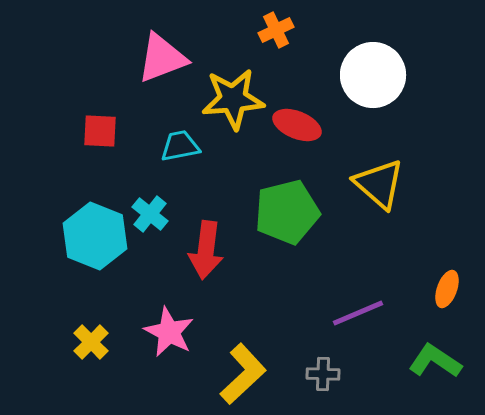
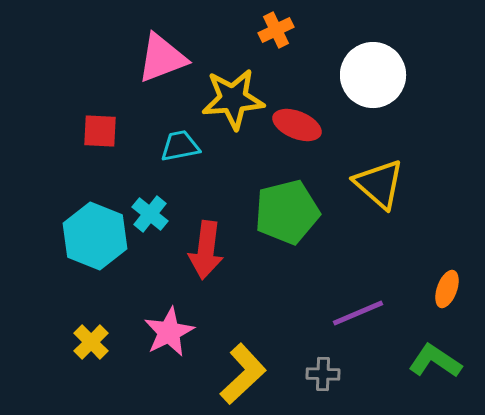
pink star: rotated 18 degrees clockwise
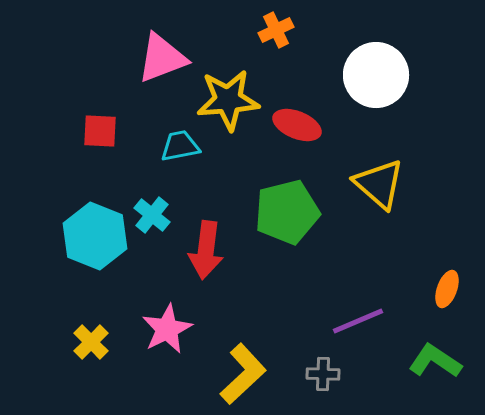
white circle: moved 3 px right
yellow star: moved 5 px left, 1 px down
cyan cross: moved 2 px right, 1 px down
purple line: moved 8 px down
pink star: moved 2 px left, 3 px up
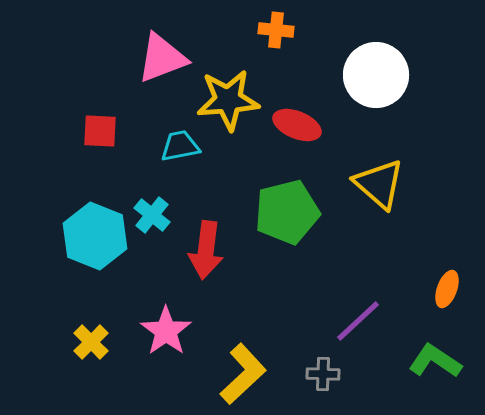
orange cross: rotated 32 degrees clockwise
purple line: rotated 20 degrees counterclockwise
pink star: moved 1 px left, 2 px down; rotated 9 degrees counterclockwise
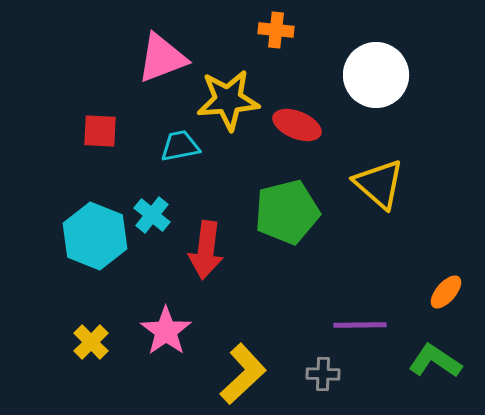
orange ellipse: moved 1 px left, 3 px down; rotated 21 degrees clockwise
purple line: moved 2 px right, 4 px down; rotated 42 degrees clockwise
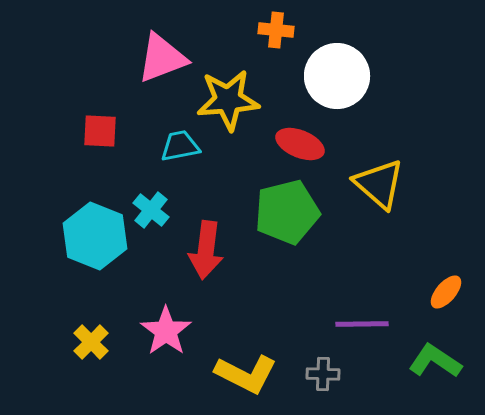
white circle: moved 39 px left, 1 px down
red ellipse: moved 3 px right, 19 px down
cyan cross: moved 1 px left, 5 px up
purple line: moved 2 px right, 1 px up
yellow L-shape: moved 3 px right; rotated 70 degrees clockwise
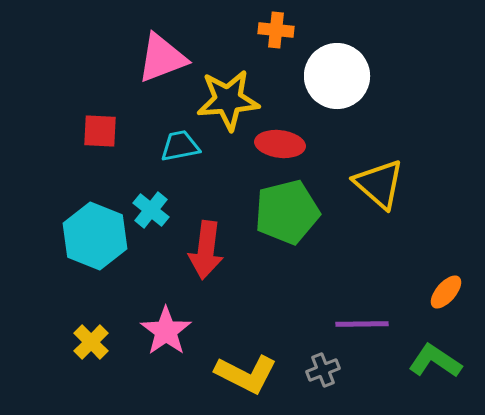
red ellipse: moved 20 px left; rotated 15 degrees counterclockwise
gray cross: moved 4 px up; rotated 24 degrees counterclockwise
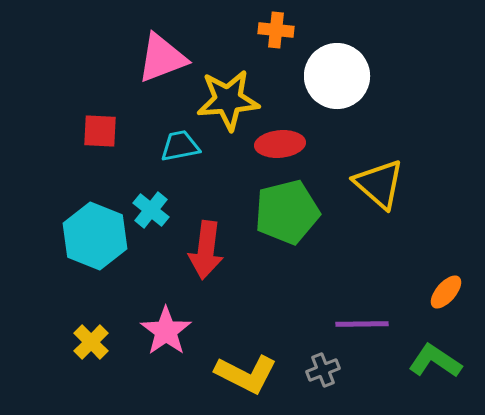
red ellipse: rotated 12 degrees counterclockwise
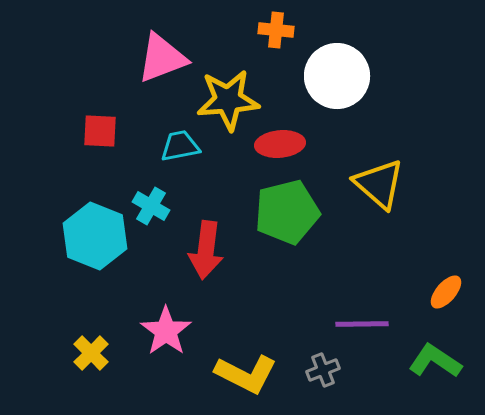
cyan cross: moved 4 px up; rotated 9 degrees counterclockwise
yellow cross: moved 11 px down
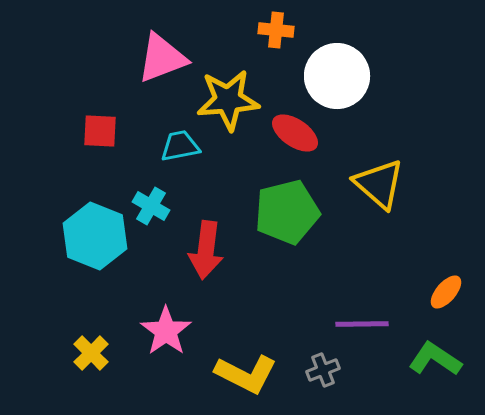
red ellipse: moved 15 px right, 11 px up; rotated 39 degrees clockwise
green L-shape: moved 2 px up
